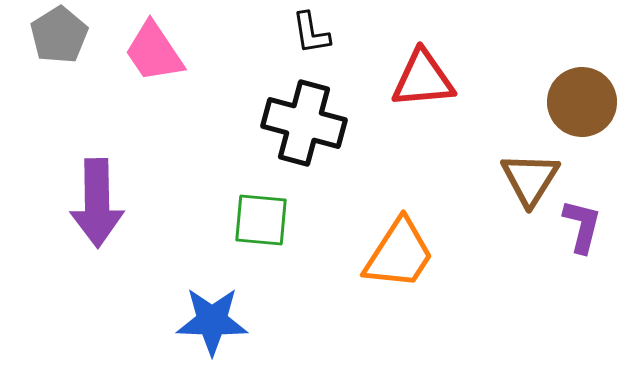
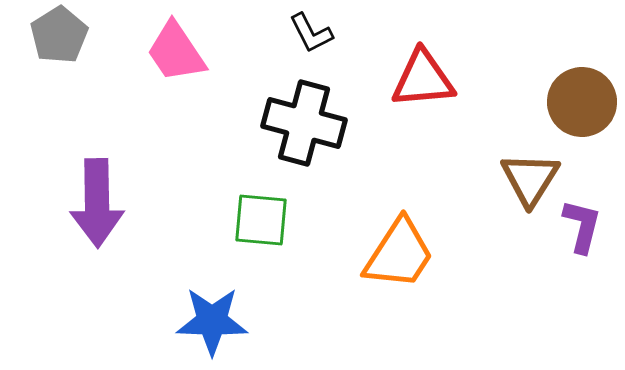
black L-shape: rotated 18 degrees counterclockwise
pink trapezoid: moved 22 px right
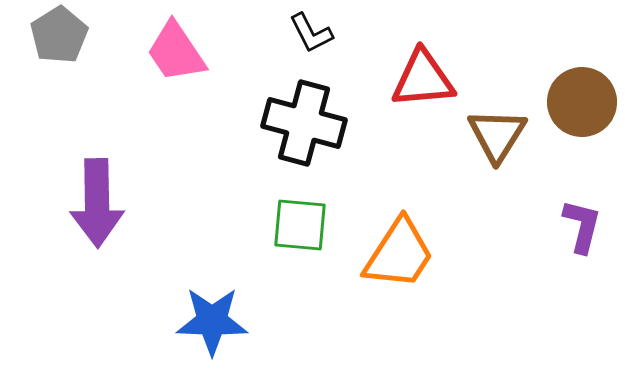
brown triangle: moved 33 px left, 44 px up
green square: moved 39 px right, 5 px down
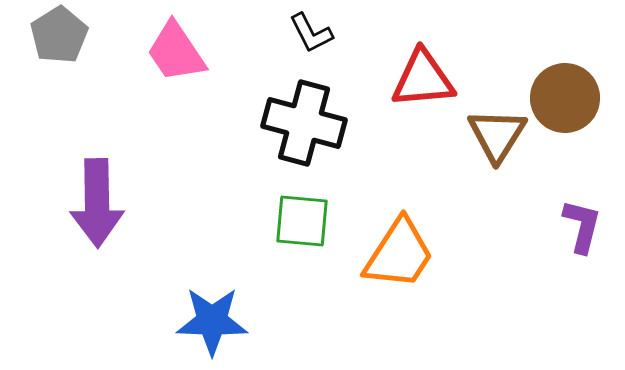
brown circle: moved 17 px left, 4 px up
green square: moved 2 px right, 4 px up
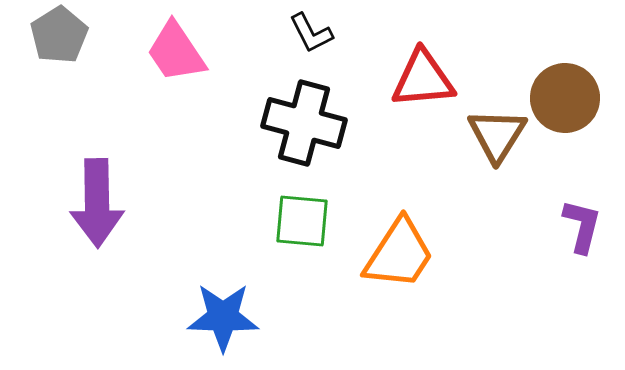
blue star: moved 11 px right, 4 px up
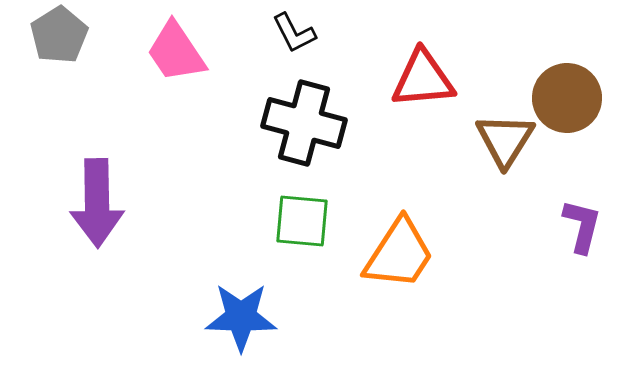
black L-shape: moved 17 px left
brown circle: moved 2 px right
brown triangle: moved 8 px right, 5 px down
blue star: moved 18 px right
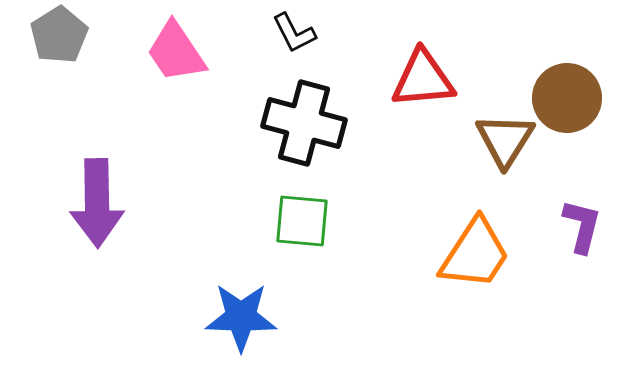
orange trapezoid: moved 76 px right
